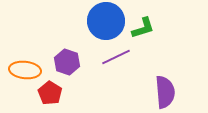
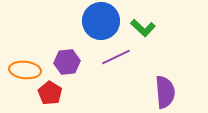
blue circle: moved 5 px left
green L-shape: rotated 60 degrees clockwise
purple hexagon: rotated 25 degrees counterclockwise
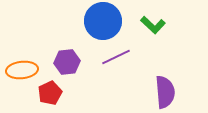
blue circle: moved 2 px right
green L-shape: moved 10 px right, 3 px up
orange ellipse: moved 3 px left; rotated 12 degrees counterclockwise
red pentagon: rotated 15 degrees clockwise
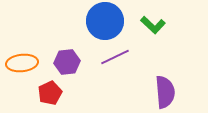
blue circle: moved 2 px right
purple line: moved 1 px left
orange ellipse: moved 7 px up
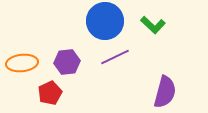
purple semicircle: rotated 20 degrees clockwise
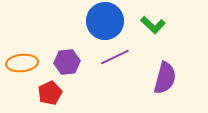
purple semicircle: moved 14 px up
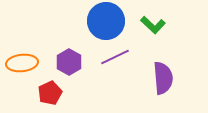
blue circle: moved 1 px right
purple hexagon: moved 2 px right; rotated 25 degrees counterclockwise
purple semicircle: moved 2 px left; rotated 20 degrees counterclockwise
